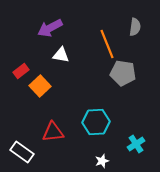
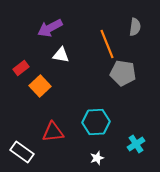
red rectangle: moved 3 px up
white star: moved 5 px left, 3 px up
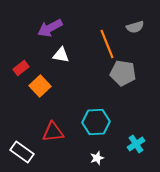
gray semicircle: rotated 66 degrees clockwise
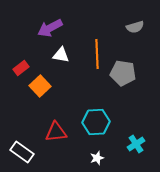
orange line: moved 10 px left, 10 px down; rotated 20 degrees clockwise
red triangle: moved 3 px right
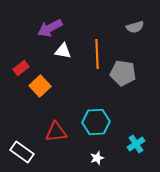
white triangle: moved 2 px right, 4 px up
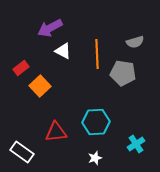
gray semicircle: moved 15 px down
white triangle: rotated 18 degrees clockwise
white star: moved 2 px left
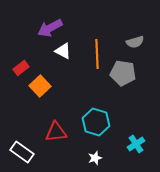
cyan hexagon: rotated 20 degrees clockwise
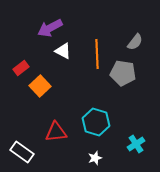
gray semicircle: rotated 36 degrees counterclockwise
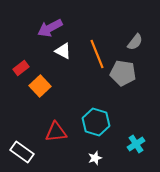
orange line: rotated 20 degrees counterclockwise
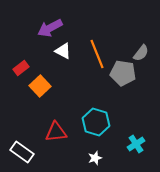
gray semicircle: moved 6 px right, 11 px down
